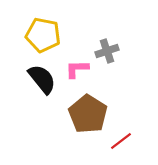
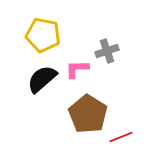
black semicircle: rotated 92 degrees counterclockwise
red line: moved 4 px up; rotated 15 degrees clockwise
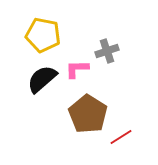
red line: rotated 10 degrees counterclockwise
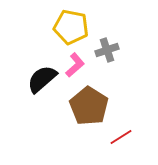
yellow pentagon: moved 28 px right, 8 px up
gray cross: moved 1 px up
pink L-shape: moved 2 px left, 4 px up; rotated 140 degrees clockwise
brown pentagon: moved 1 px right, 8 px up
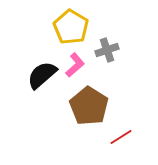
yellow pentagon: rotated 20 degrees clockwise
black semicircle: moved 4 px up
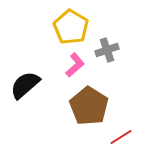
black semicircle: moved 17 px left, 10 px down
